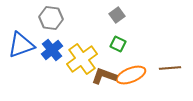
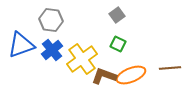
gray hexagon: moved 2 px down
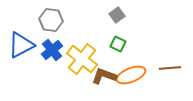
blue triangle: rotated 8 degrees counterclockwise
yellow cross: rotated 16 degrees counterclockwise
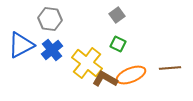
gray hexagon: moved 1 px left, 1 px up
yellow cross: moved 5 px right, 4 px down
brown L-shape: moved 1 px right, 3 px down; rotated 10 degrees clockwise
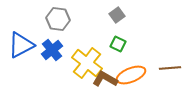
gray hexagon: moved 8 px right
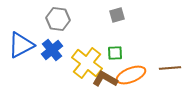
gray square: rotated 21 degrees clockwise
green square: moved 3 px left, 9 px down; rotated 28 degrees counterclockwise
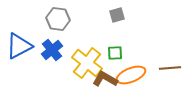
blue triangle: moved 2 px left, 1 px down
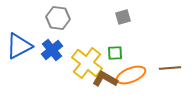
gray square: moved 6 px right, 2 px down
gray hexagon: moved 1 px up
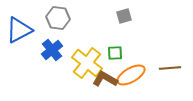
gray square: moved 1 px right, 1 px up
blue triangle: moved 16 px up
orange ellipse: rotated 8 degrees counterclockwise
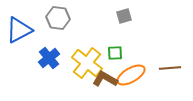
blue cross: moved 3 px left, 8 px down
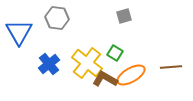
gray hexagon: moved 1 px left
blue triangle: moved 2 px down; rotated 32 degrees counterclockwise
green square: rotated 35 degrees clockwise
blue cross: moved 6 px down
brown line: moved 1 px right, 1 px up
